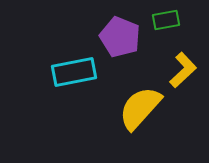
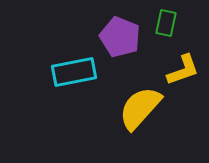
green rectangle: moved 3 px down; rotated 68 degrees counterclockwise
yellow L-shape: rotated 24 degrees clockwise
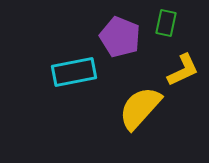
yellow L-shape: rotated 6 degrees counterclockwise
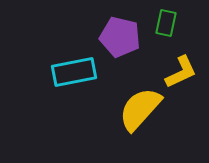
purple pentagon: rotated 9 degrees counterclockwise
yellow L-shape: moved 2 px left, 2 px down
yellow semicircle: moved 1 px down
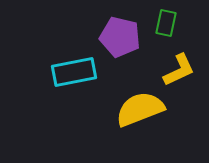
yellow L-shape: moved 2 px left, 2 px up
yellow semicircle: rotated 27 degrees clockwise
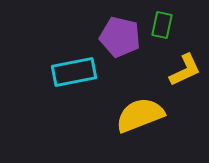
green rectangle: moved 4 px left, 2 px down
yellow L-shape: moved 6 px right
yellow semicircle: moved 6 px down
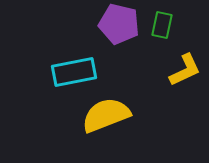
purple pentagon: moved 1 px left, 13 px up
yellow semicircle: moved 34 px left
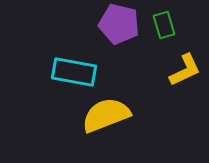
green rectangle: moved 2 px right; rotated 28 degrees counterclockwise
cyan rectangle: rotated 21 degrees clockwise
